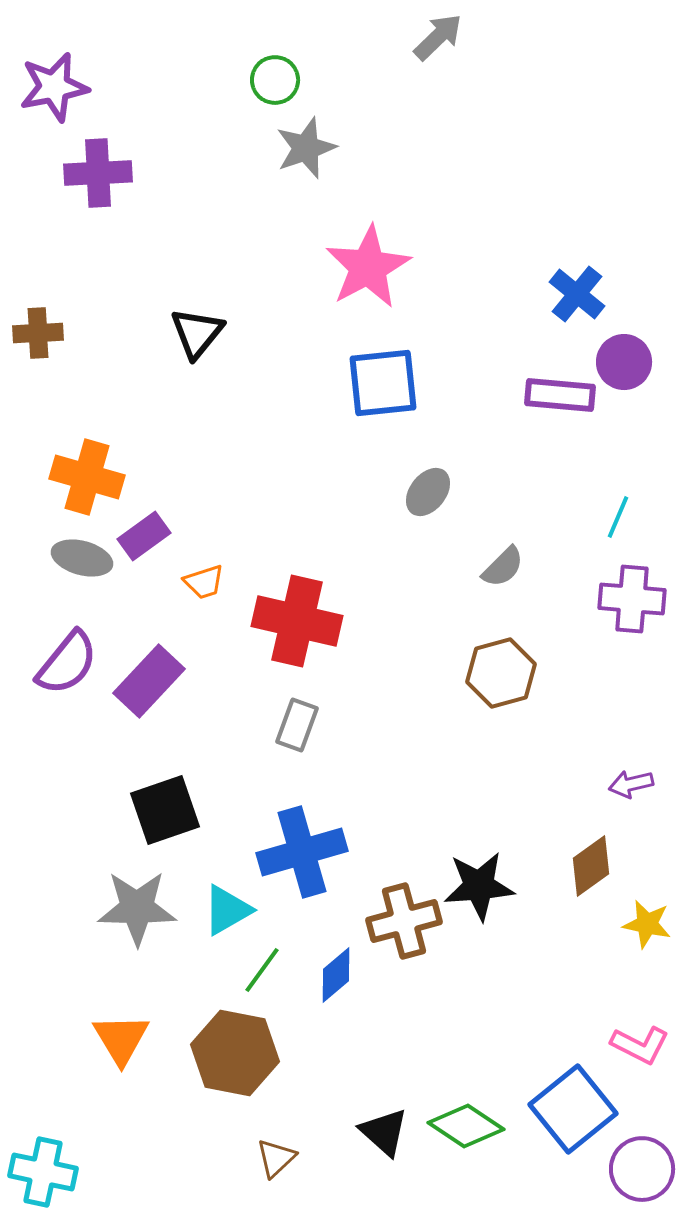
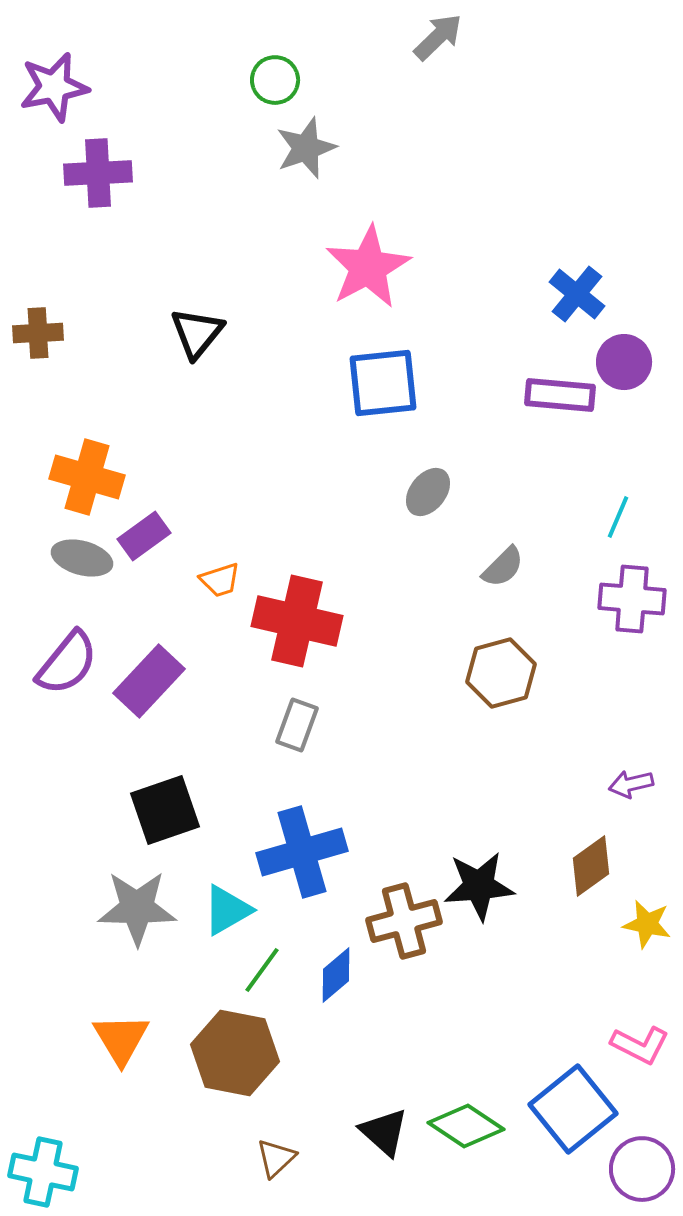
orange trapezoid at (204, 582): moved 16 px right, 2 px up
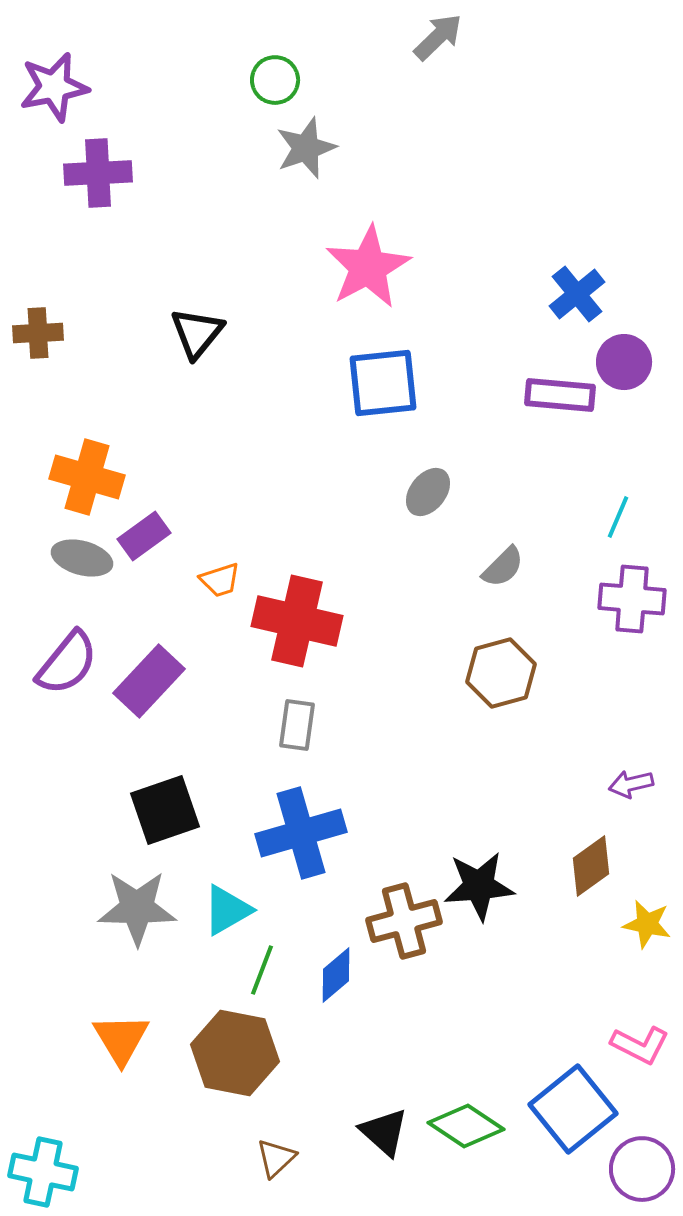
blue cross at (577, 294): rotated 12 degrees clockwise
gray rectangle at (297, 725): rotated 12 degrees counterclockwise
blue cross at (302, 852): moved 1 px left, 19 px up
green line at (262, 970): rotated 15 degrees counterclockwise
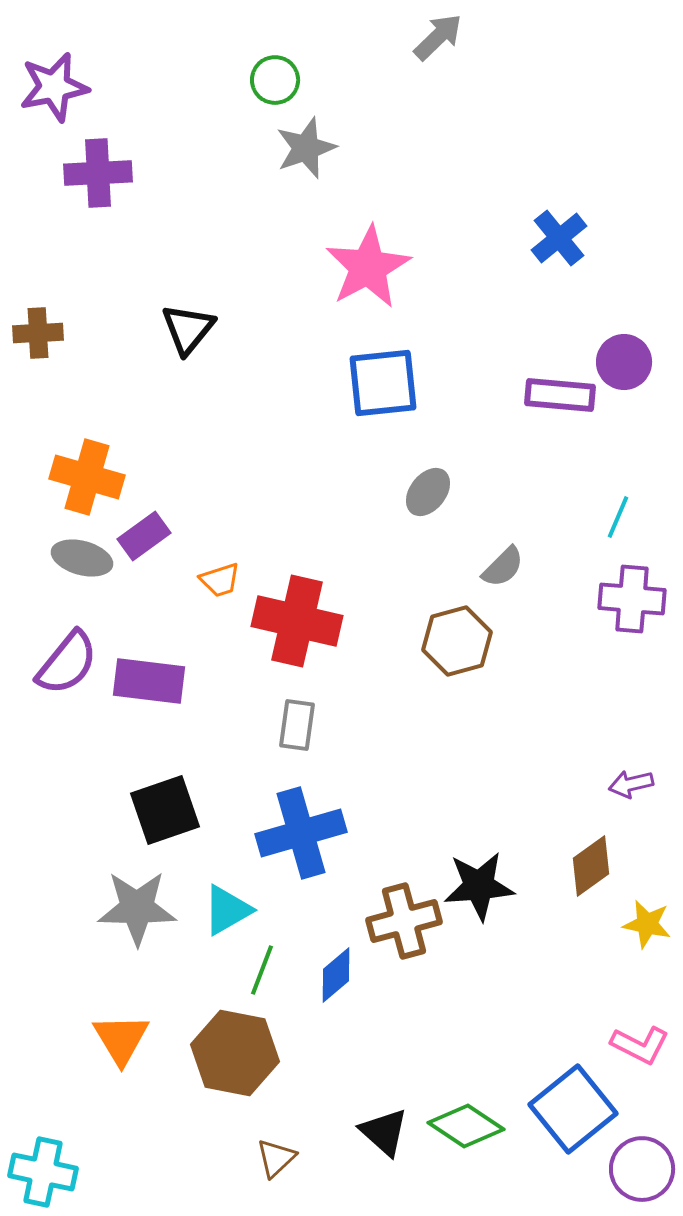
blue cross at (577, 294): moved 18 px left, 56 px up
black triangle at (197, 333): moved 9 px left, 4 px up
brown hexagon at (501, 673): moved 44 px left, 32 px up
purple rectangle at (149, 681): rotated 54 degrees clockwise
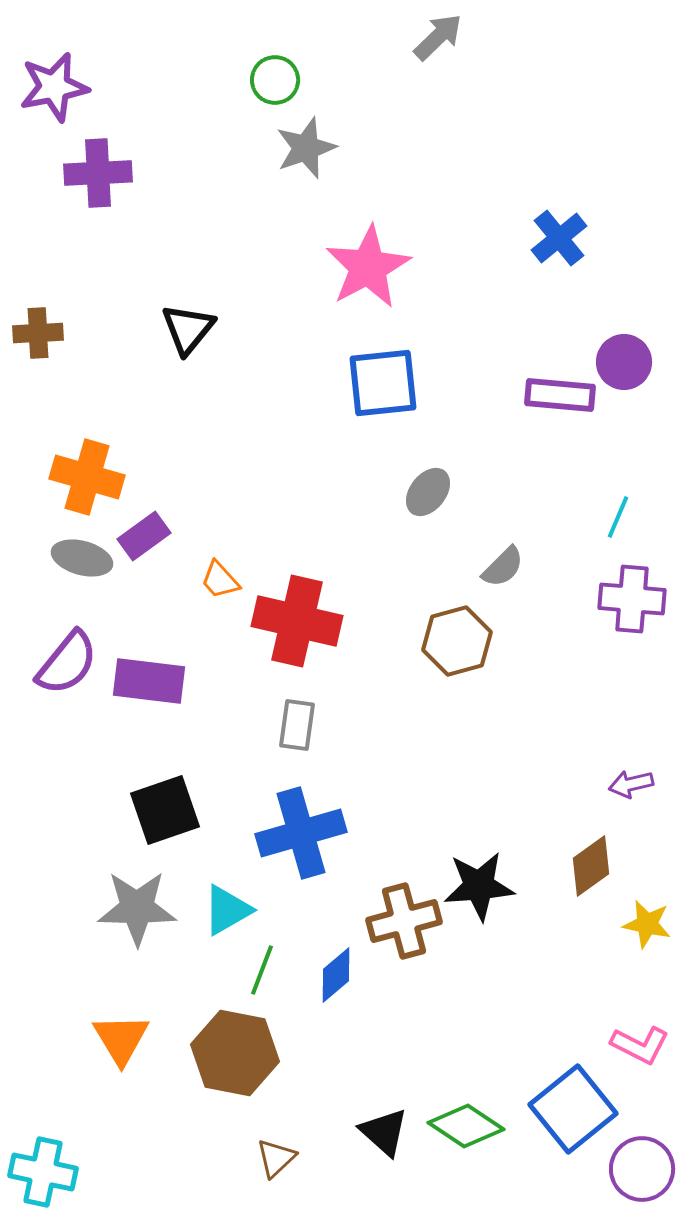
orange trapezoid at (220, 580): rotated 66 degrees clockwise
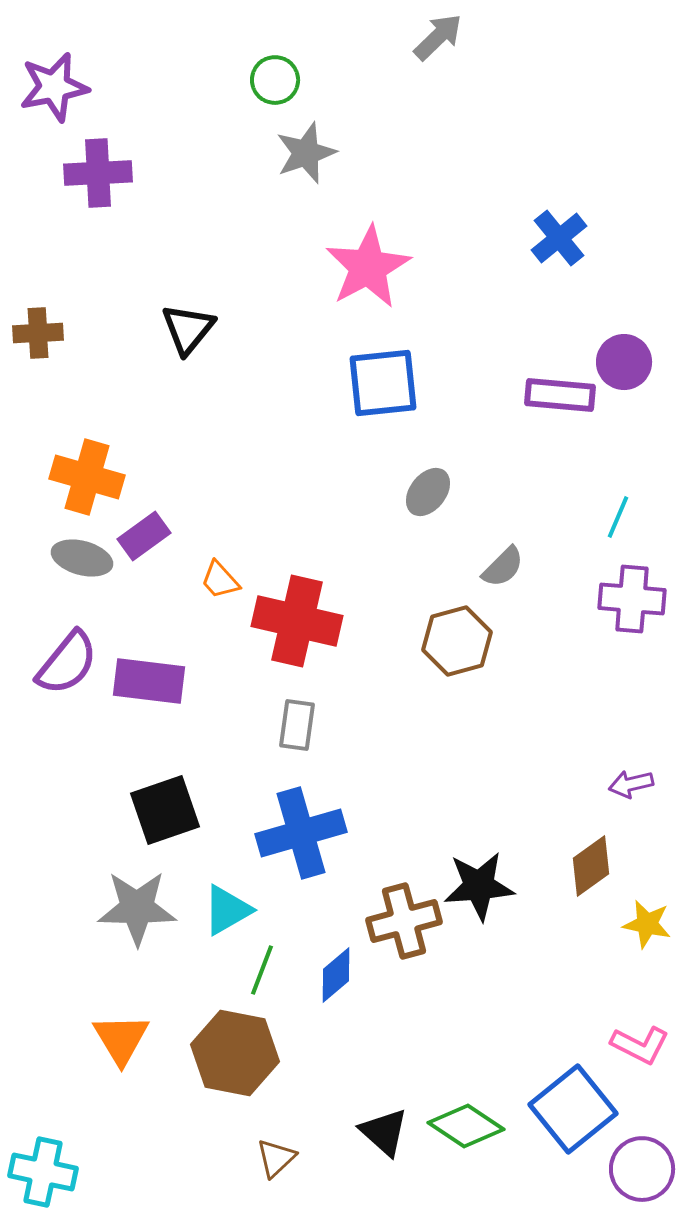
gray star at (306, 148): moved 5 px down
